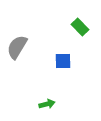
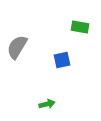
green rectangle: rotated 36 degrees counterclockwise
blue square: moved 1 px left, 1 px up; rotated 12 degrees counterclockwise
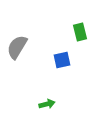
green rectangle: moved 5 px down; rotated 66 degrees clockwise
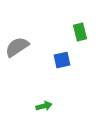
gray semicircle: rotated 25 degrees clockwise
green arrow: moved 3 px left, 2 px down
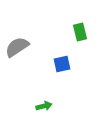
blue square: moved 4 px down
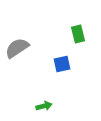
green rectangle: moved 2 px left, 2 px down
gray semicircle: moved 1 px down
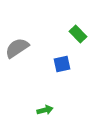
green rectangle: rotated 30 degrees counterclockwise
green arrow: moved 1 px right, 4 px down
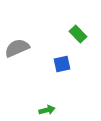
gray semicircle: rotated 10 degrees clockwise
green arrow: moved 2 px right
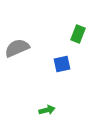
green rectangle: rotated 66 degrees clockwise
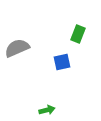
blue square: moved 2 px up
